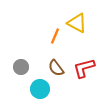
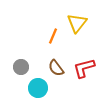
yellow triangle: rotated 40 degrees clockwise
orange line: moved 2 px left
cyan circle: moved 2 px left, 1 px up
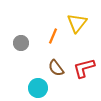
gray circle: moved 24 px up
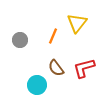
gray circle: moved 1 px left, 3 px up
cyan circle: moved 1 px left, 3 px up
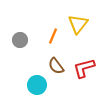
yellow triangle: moved 1 px right, 1 px down
brown semicircle: moved 2 px up
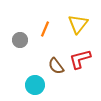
orange line: moved 8 px left, 7 px up
red L-shape: moved 4 px left, 9 px up
cyan circle: moved 2 px left
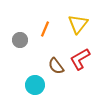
red L-shape: rotated 15 degrees counterclockwise
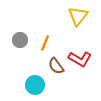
yellow triangle: moved 8 px up
orange line: moved 14 px down
red L-shape: rotated 120 degrees counterclockwise
